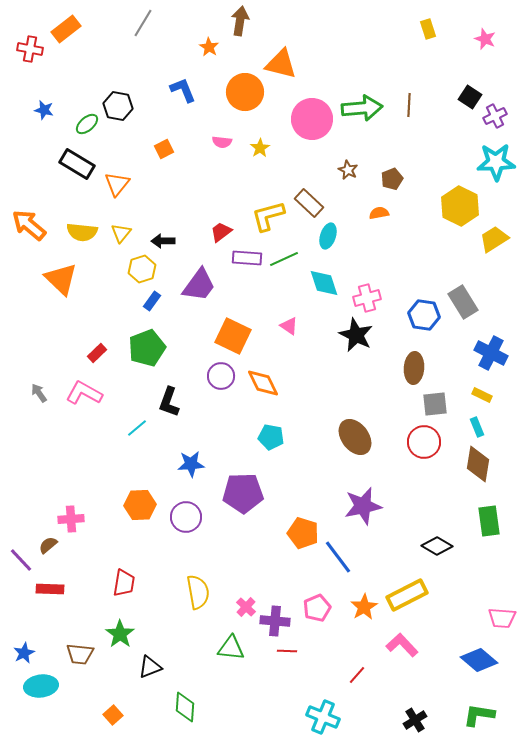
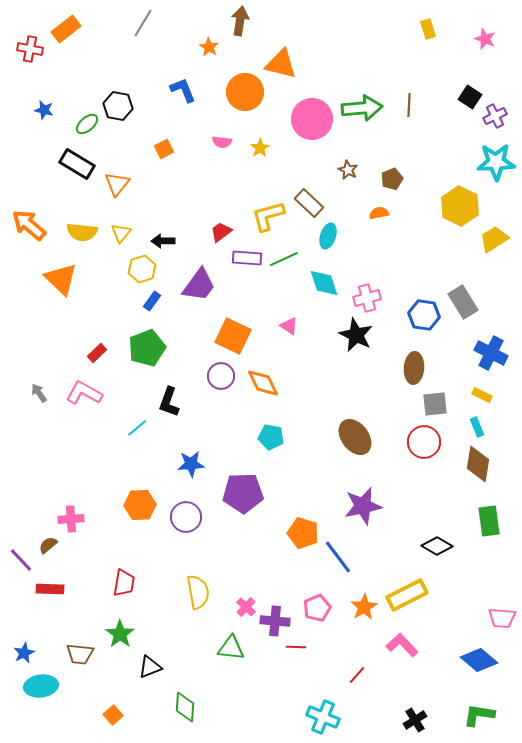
red line at (287, 651): moved 9 px right, 4 px up
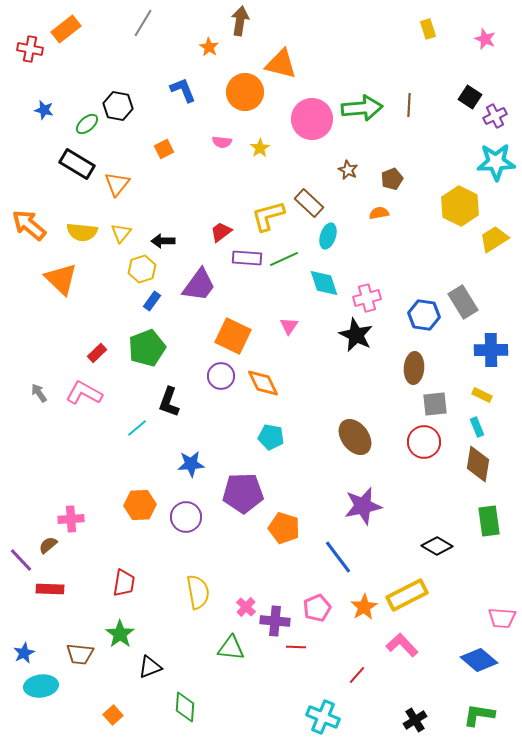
pink triangle at (289, 326): rotated 30 degrees clockwise
blue cross at (491, 353): moved 3 px up; rotated 28 degrees counterclockwise
orange pentagon at (303, 533): moved 19 px left, 5 px up
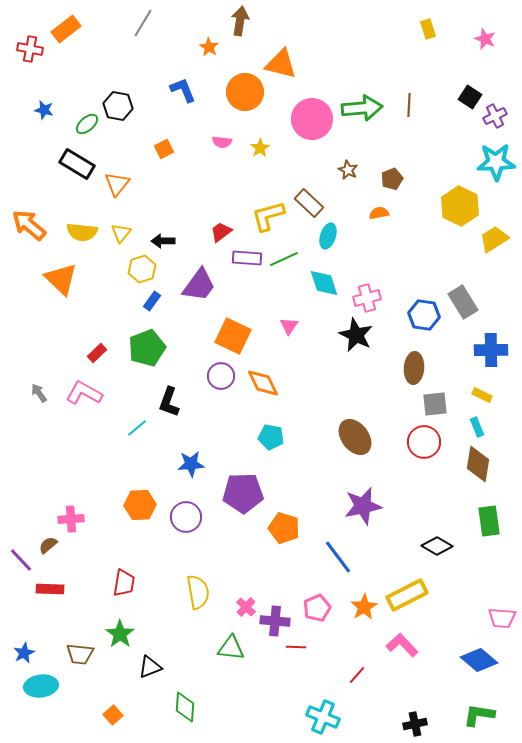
black cross at (415, 720): moved 4 px down; rotated 20 degrees clockwise
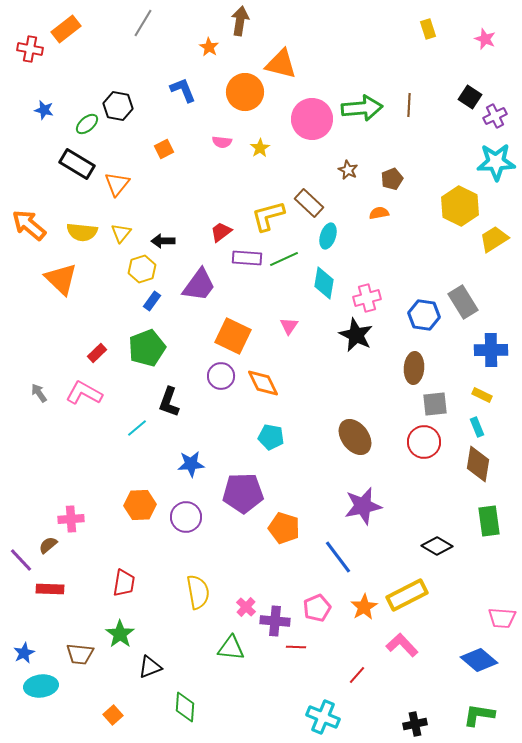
cyan diamond at (324, 283): rotated 28 degrees clockwise
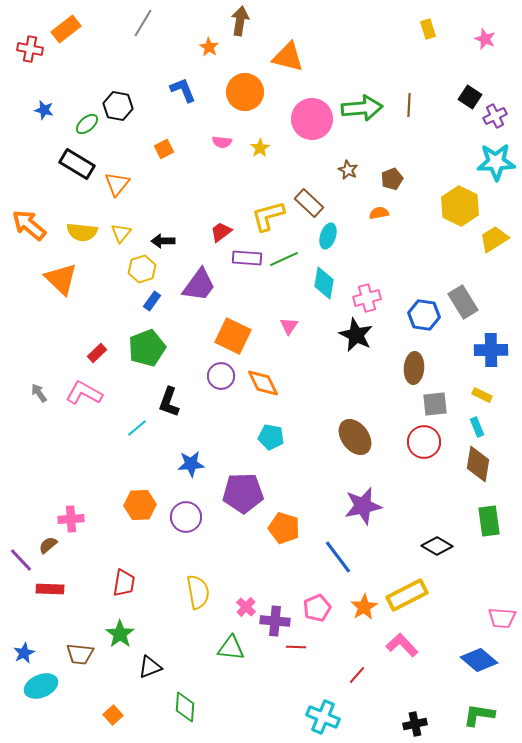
orange triangle at (281, 64): moved 7 px right, 7 px up
cyan ellipse at (41, 686): rotated 16 degrees counterclockwise
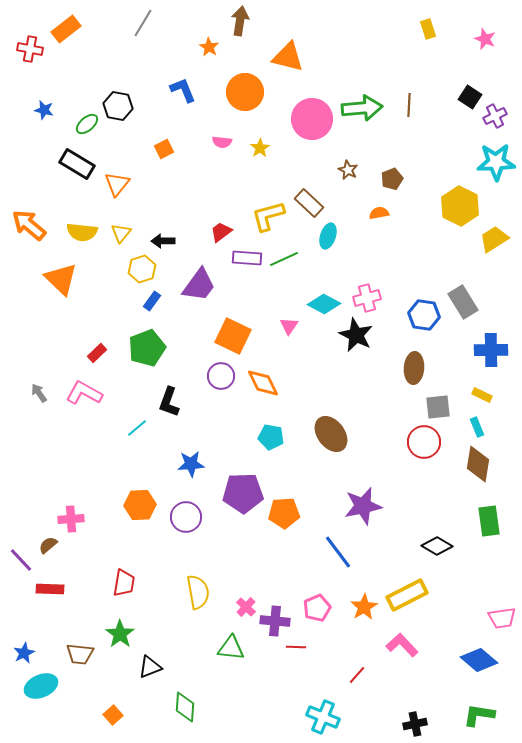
cyan diamond at (324, 283): moved 21 px down; rotated 72 degrees counterclockwise
gray square at (435, 404): moved 3 px right, 3 px down
brown ellipse at (355, 437): moved 24 px left, 3 px up
orange pentagon at (284, 528): moved 15 px up; rotated 20 degrees counterclockwise
blue line at (338, 557): moved 5 px up
pink trapezoid at (502, 618): rotated 12 degrees counterclockwise
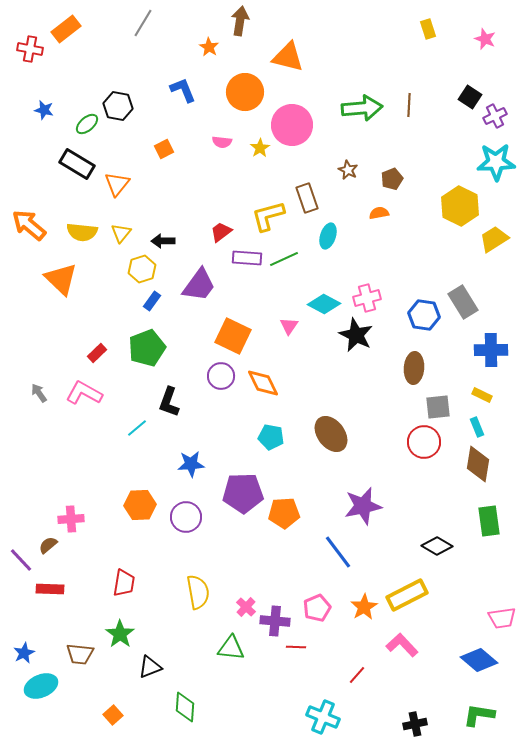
pink circle at (312, 119): moved 20 px left, 6 px down
brown rectangle at (309, 203): moved 2 px left, 5 px up; rotated 28 degrees clockwise
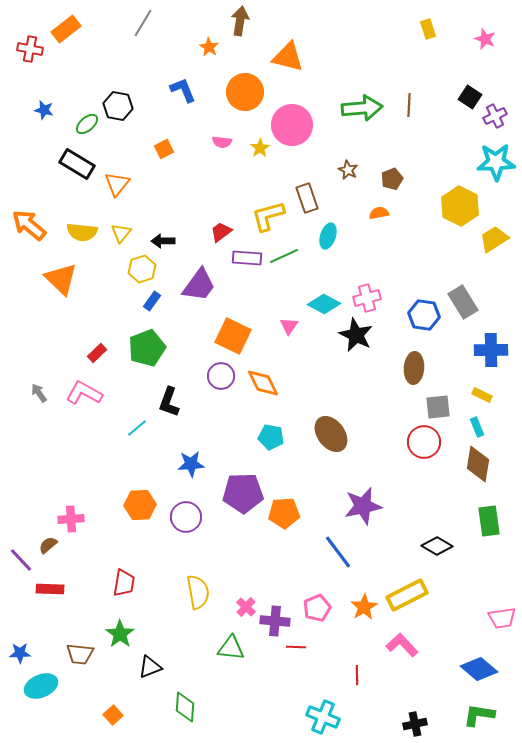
green line at (284, 259): moved 3 px up
blue star at (24, 653): moved 4 px left; rotated 25 degrees clockwise
blue diamond at (479, 660): moved 9 px down
red line at (357, 675): rotated 42 degrees counterclockwise
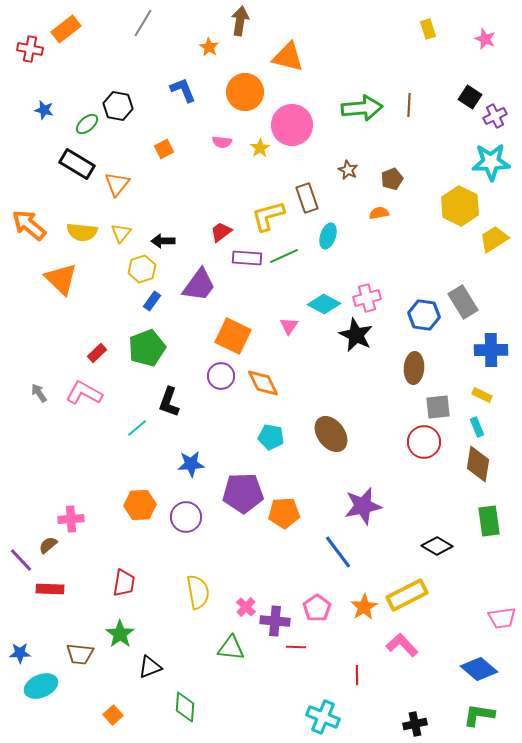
cyan star at (496, 162): moved 5 px left
pink pentagon at (317, 608): rotated 12 degrees counterclockwise
